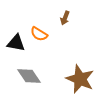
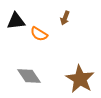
black triangle: moved 22 px up; rotated 18 degrees counterclockwise
brown star: rotated 8 degrees clockwise
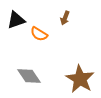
black triangle: moved 1 px up; rotated 12 degrees counterclockwise
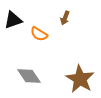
black triangle: moved 3 px left
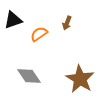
brown arrow: moved 2 px right, 5 px down
orange semicircle: rotated 114 degrees clockwise
